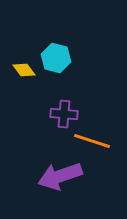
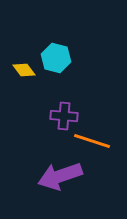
purple cross: moved 2 px down
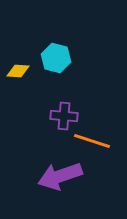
yellow diamond: moved 6 px left, 1 px down; rotated 50 degrees counterclockwise
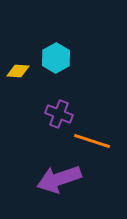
cyan hexagon: rotated 16 degrees clockwise
purple cross: moved 5 px left, 2 px up; rotated 16 degrees clockwise
purple arrow: moved 1 px left, 3 px down
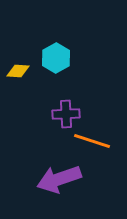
purple cross: moved 7 px right; rotated 24 degrees counterclockwise
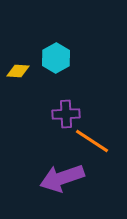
orange line: rotated 15 degrees clockwise
purple arrow: moved 3 px right, 1 px up
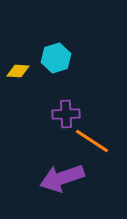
cyan hexagon: rotated 12 degrees clockwise
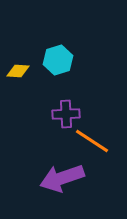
cyan hexagon: moved 2 px right, 2 px down
